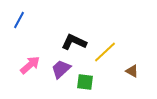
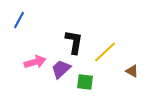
black L-shape: rotated 75 degrees clockwise
pink arrow: moved 5 px right, 3 px up; rotated 25 degrees clockwise
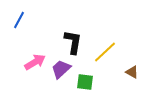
black L-shape: moved 1 px left
pink arrow: rotated 15 degrees counterclockwise
brown triangle: moved 1 px down
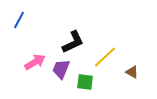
black L-shape: rotated 55 degrees clockwise
yellow line: moved 5 px down
purple trapezoid: rotated 25 degrees counterclockwise
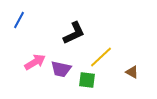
black L-shape: moved 1 px right, 9 px up
yellow line: moved 4 px left
purple trapezoid: rotated 100 degrees counterclockwise
green square: moved 2 px right, 2 px up
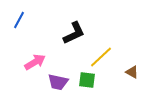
purple trapezoid: moved 3 px left, 13 px down
